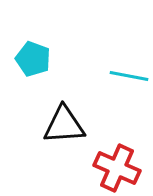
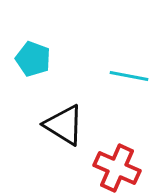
black triangle: rotated 36 degrees clockwise
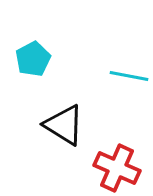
cyan pentagon: rotated 24 degrees clockwise
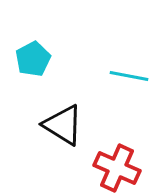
black triangle: moved 1 px left
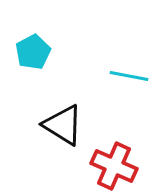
cyan pentagon: moved 7 px up
red cross: moved 3 px left, 2 px up
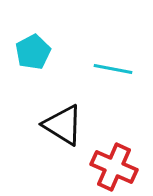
cyan line: moved 16 px left, 7 px up
red cross: moved 1 px down
